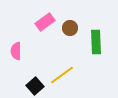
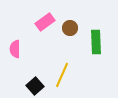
pink semicircle: moved 1 px left, 2 px up
yellow line: rotated 30 degrees counterclockwise
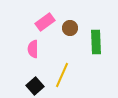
pink semicircle: moved 18 px right
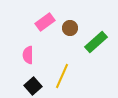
green rectangle: rotated 50 degrees clockwise
pink semicircle: moved 5 px left, 6 px down
yellow line: moved 1 px down
black square: moved 2 px left
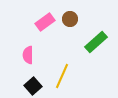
brown circle: moved 9 px up
